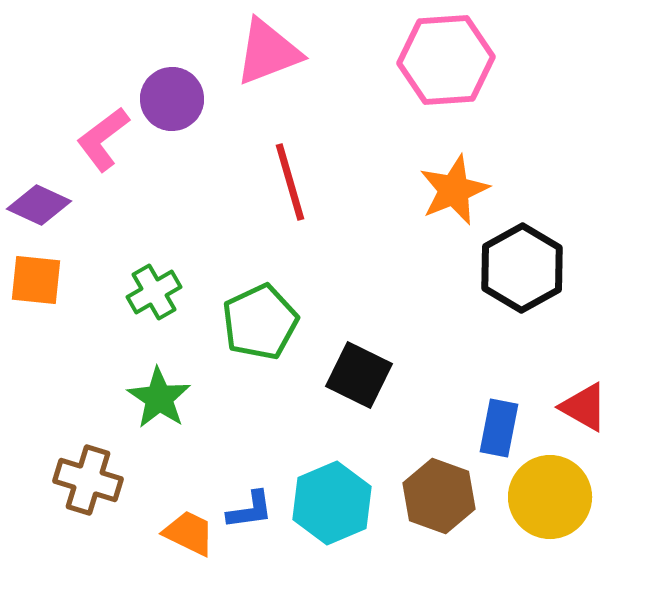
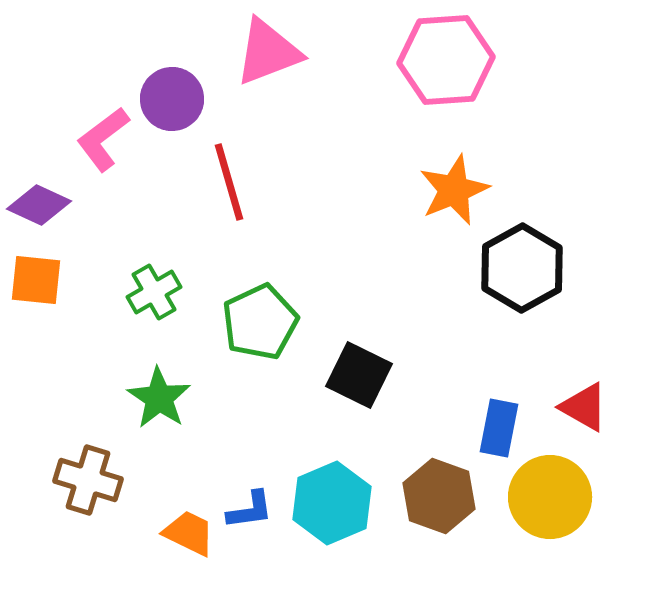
red line: moved 61 px left
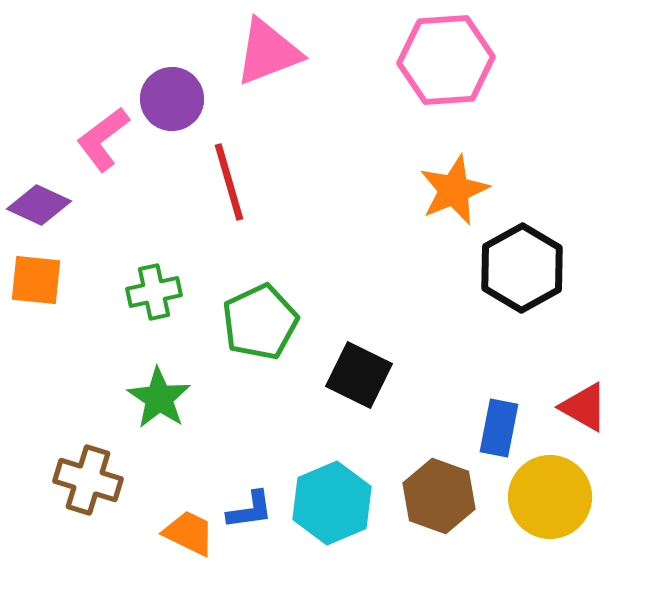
green cross: rotated 18 degrees clockwise
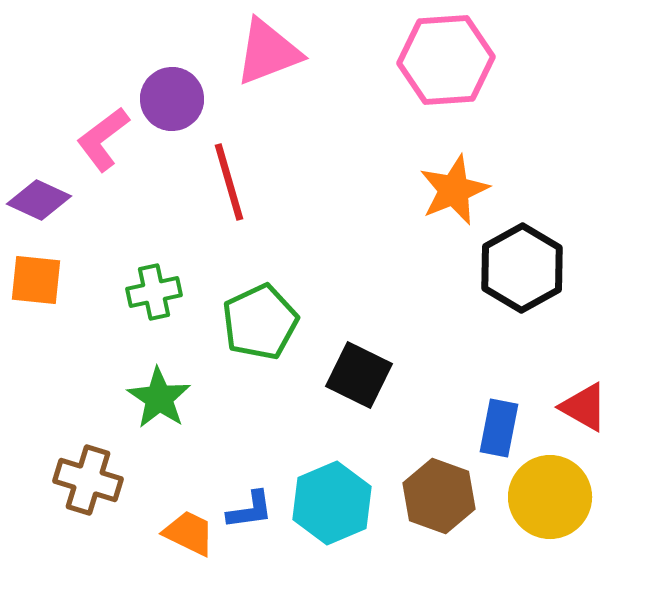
purple diamond: moved 5 px up
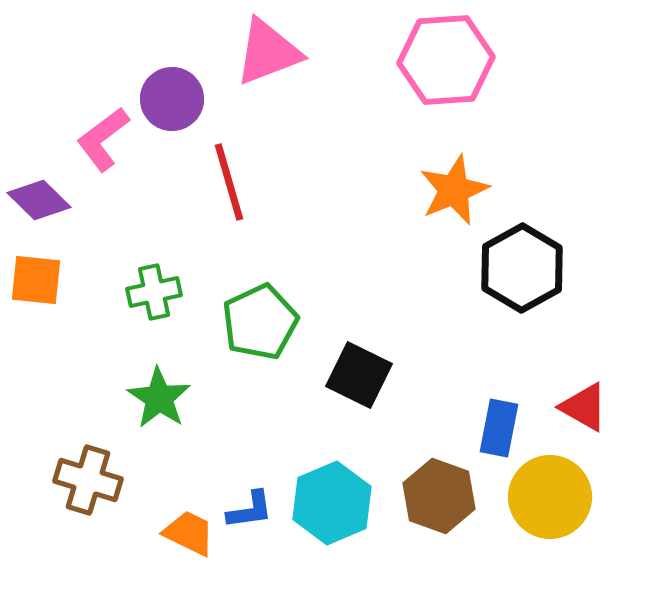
purple diamond: rotated 20 degrees clockwise
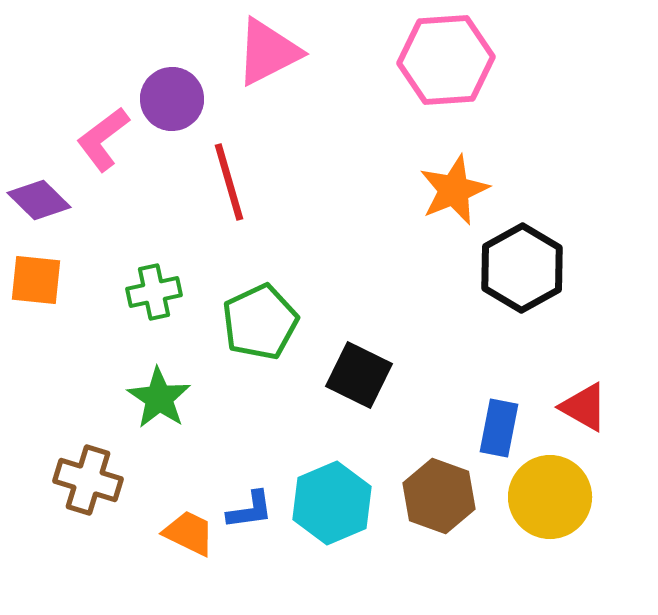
pink triangle: rotated 6 degrees counterclockwise
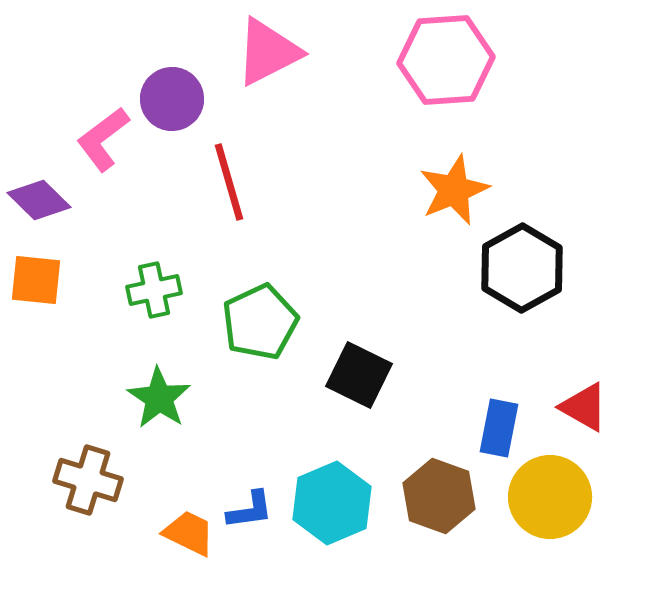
green cross: moved 2 px up
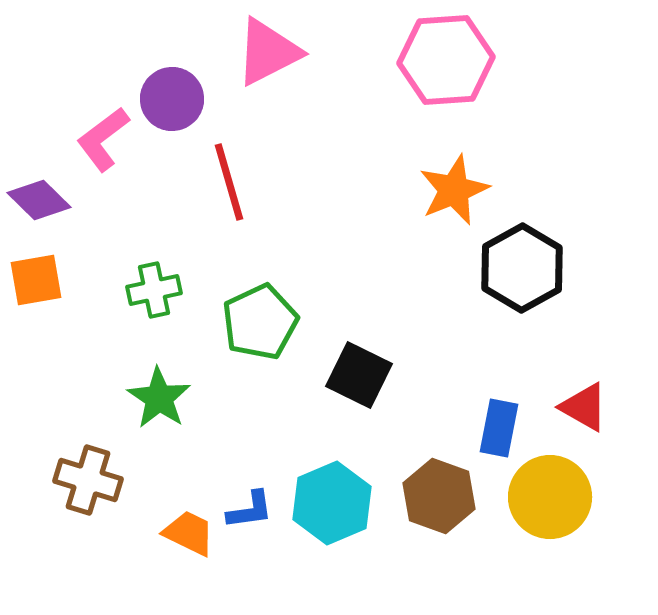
orange square: rotated 16 degrees counterclockwise
